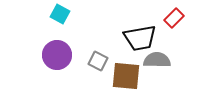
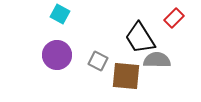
black trapezoid: rotated 68 degrees clockwise
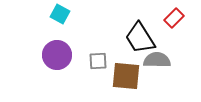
gray square: rotated 30 degrees counterclockwise
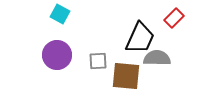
black trapezoid: rotated 124 degrees counterclockwise
gray semicircle: moved 2 px up
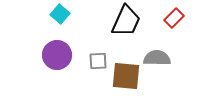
cyan square: rotated 12 degrees clockwise
black trapezoid: moved 14 px left, 17 px up
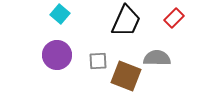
brown square: rotated 16 degrees clockwise
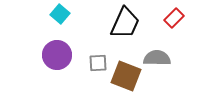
black trapezoid: moved 1 px left, 2 px down
gray square: moved 2 px down
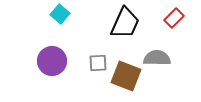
purple circle: moved 5 px left, 6 px down
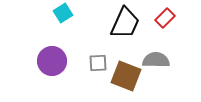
cyan square: moved 3 px right, 1 px up; rotated 18 degrees clockwise
red rectangle: moved 9 px left
gray semicircle: moved 1 px left, 2 px down
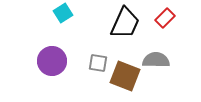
gray square: rotated 12 degrees clockwise
brown square: moved 1 px left
